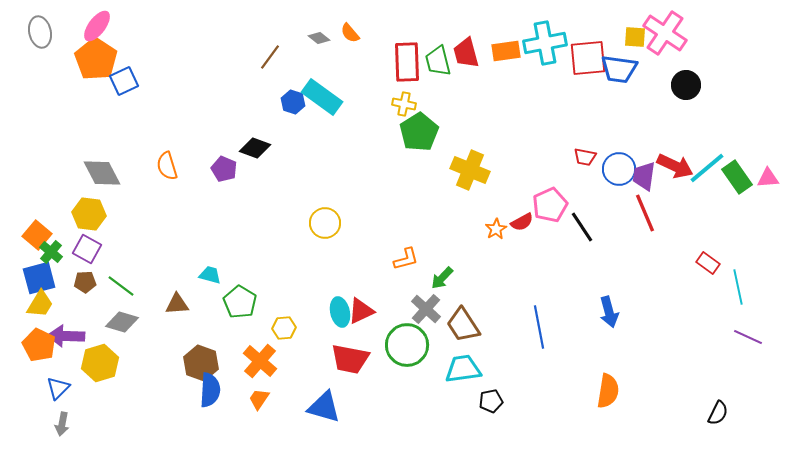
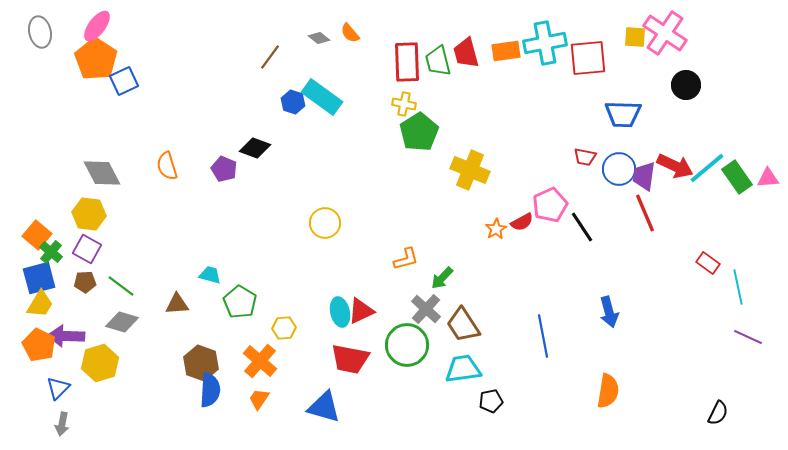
blue trapezoid at (619, 69): moved 4 px right, 45 px down; rotated 6 degrees counterclockwise
blue line at (539, 327): moved 4 px right, 9 px down
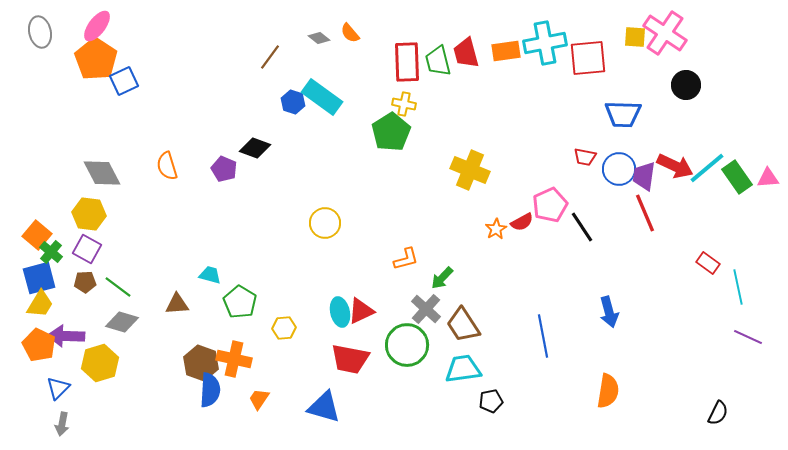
green pentagon at (419, 132): moved 28 px left
green line at (121, 286): moved 3 px left, 1 px down
orange cross at (260, 361): moved 26 px left, 2 px up; rotated 28 degrees counterclockwise
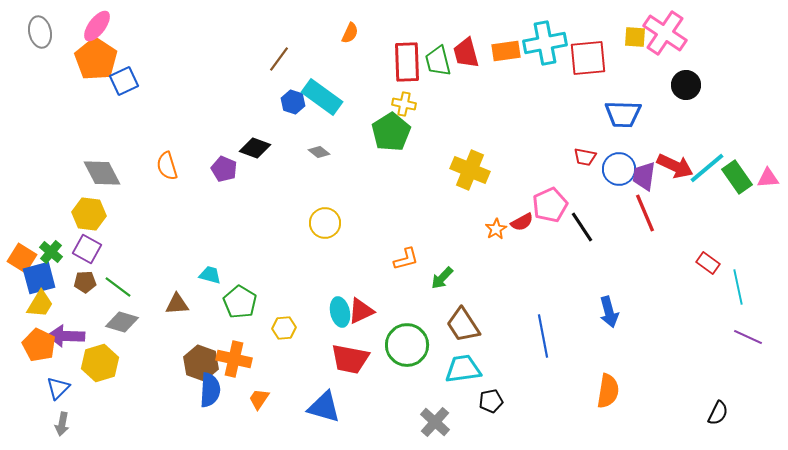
orange semicircle at (350, 33): rotated 115 degrees counterclockwise
gray diamond at (319, 38): moved 114 px down
brown line at (270, 57): moved 9 px right, 2 px down
orange square at (37, 235): moved 15 px left, 23 px down; rotated 8 degrees counterclockwise
gray cross at (426, 309): moved 9 px right, 113 px down
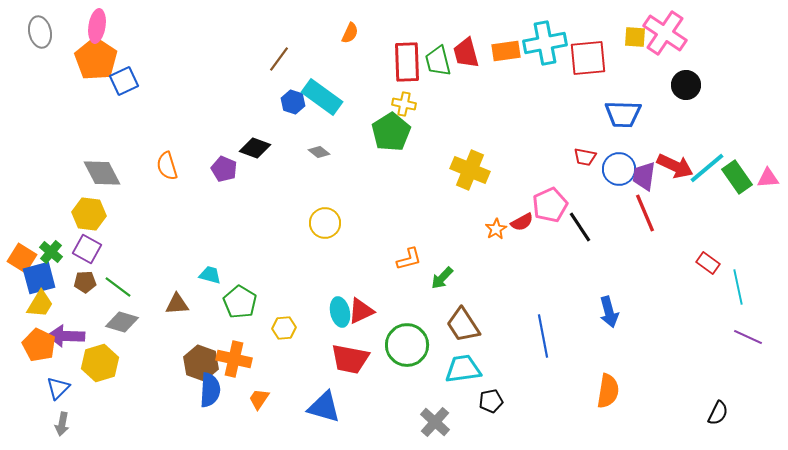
pink ellipse at (97, 26): rotated 28 degrees counterclockwise
black line at (582, 227): moved 2 px left
orange L-shape at (406, 259): moved 3 px right
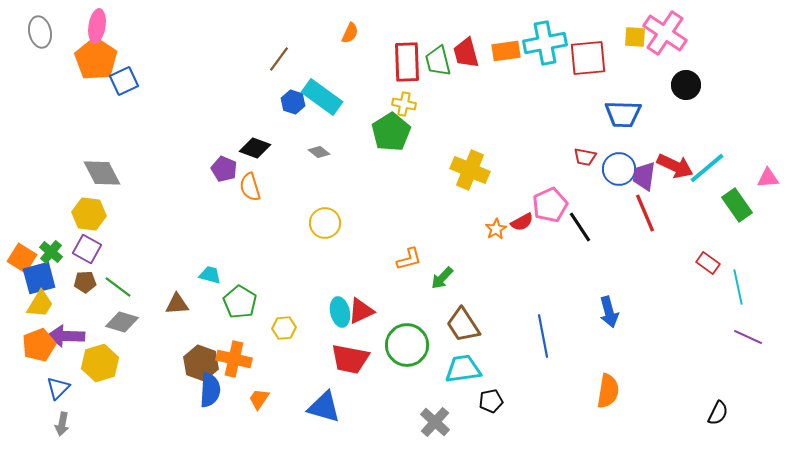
orange semicircle at (167, 166): moved 83 px right, 21 px down
green rectangle at (737, 177): moved 28 px down
orange pentagon at (39, 345): rotated 24 degrees clockwise
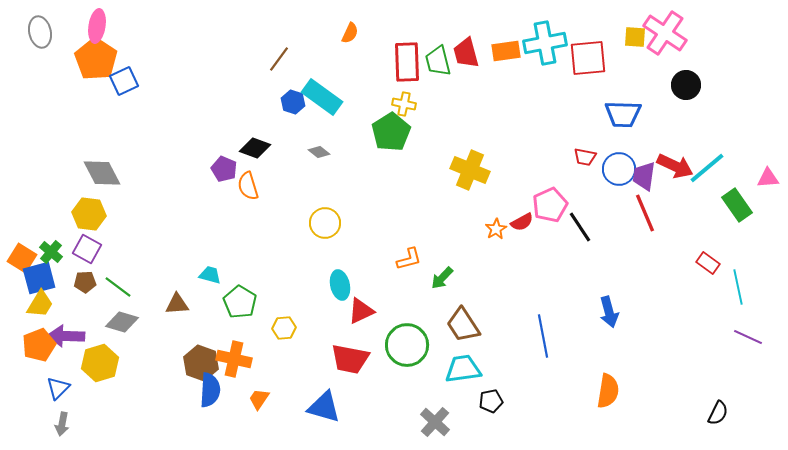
orange semicircle at (250, 187): moved 2 px left, 1 px up
cyan ellipse at (340, 312): moved 27 px up
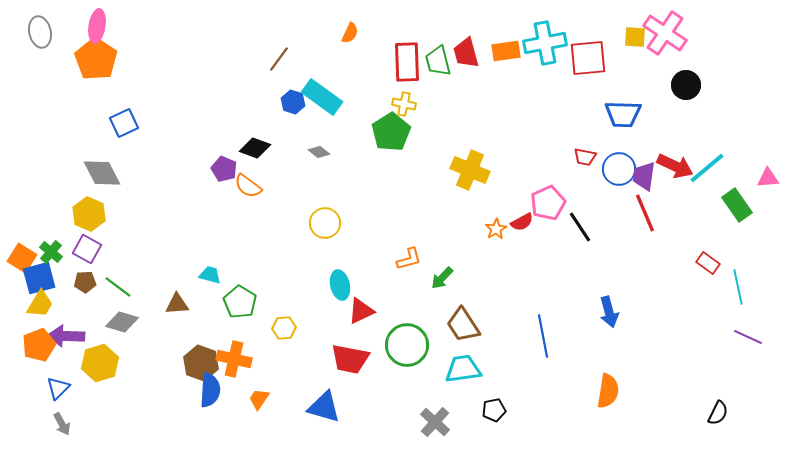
blue square at (124, 81): moved 42 px down
orange semicircle at (248, 186): rotated 36 degrees counterclockwise
pink pentagon at (550, 205): moved 2 px left, 2 px up
yellow hexagon at (89, 214): rotated 16 degrees clockwise
black pentagon at (491, 401): moved 3 px right, 9 px down
gray arrow at (62, 424): rotated 40 degrees counterclockwise
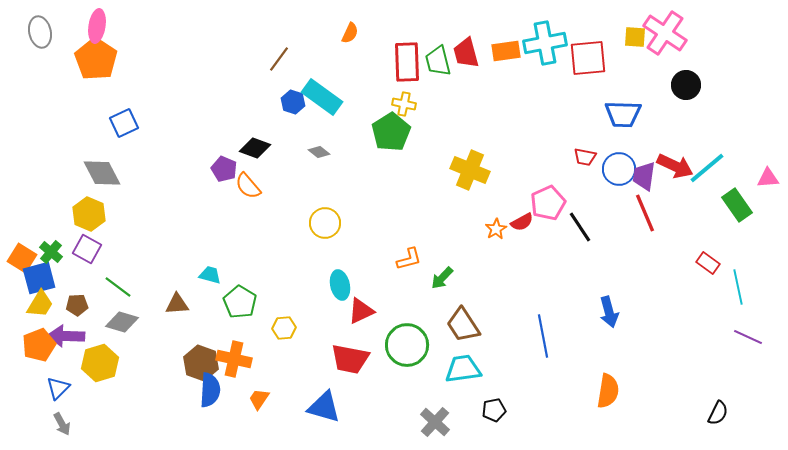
orange semicircle at (248, 186): rotated 12 degrees clockwise
brown pentagon at (85, 282): moved 8 px left, 23 px down
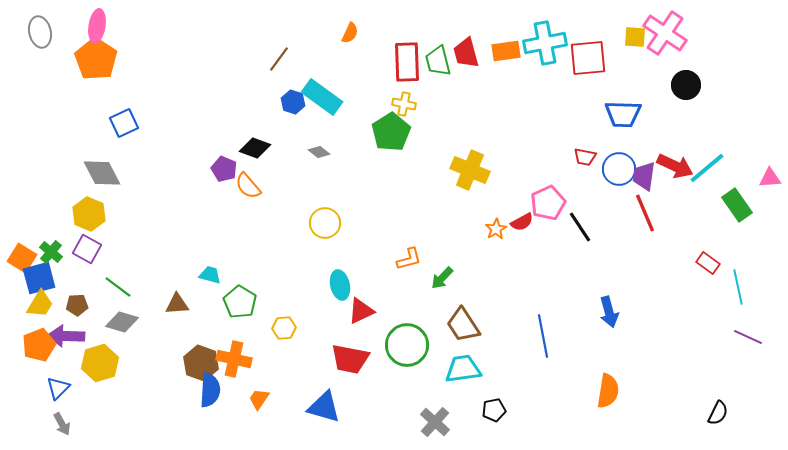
pink triangle at (768, 178): moved 2 px right
